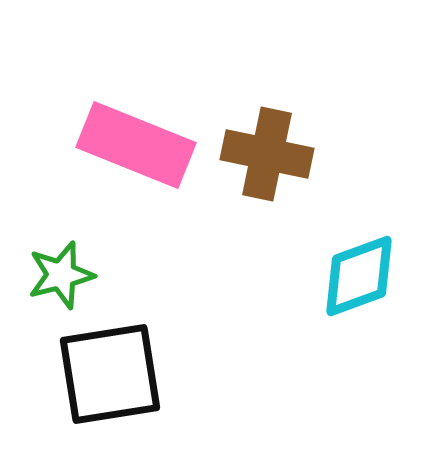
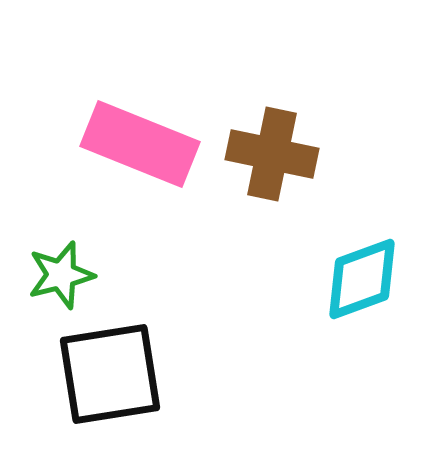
pink rectangle: moved 4 px right, 1 px up
brown cross: moved 5 px right
cyan diamond: moved 3 px right, 3 px down
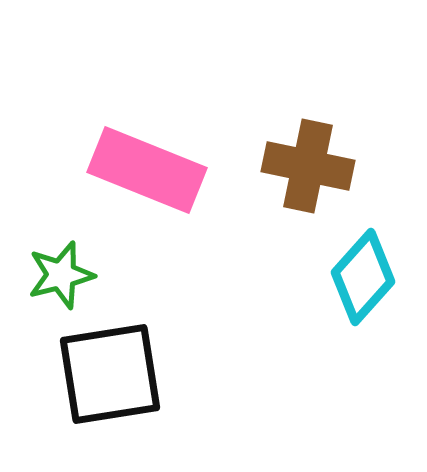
pink rectangle: moved 7 px right, 26 px down
brown cross: moved 36 px right, 12 px down
cyan diamond: moved 1 px right, 2 px up; rotated 28 degrees counterclockwise
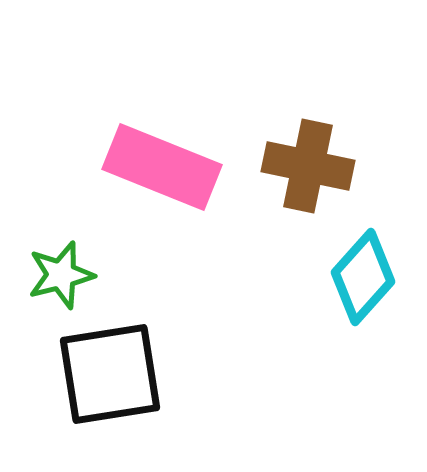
pink rectangle: moved 15 px right, 3 px up
